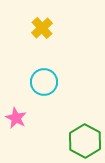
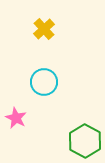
yellow cross: moved 2 px right, 1 px down
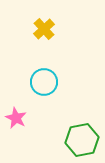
green hexagon: moved 3 px left, 1 px up; rotated 20 degrees clockwise
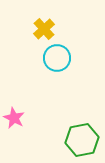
cyan circle: moved 13 px right, 24 px up
pink star: moved 2 px left
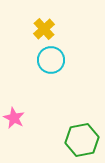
cyan circle: moved 6 px left, 2 px down
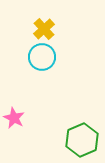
cyan circle: moved 9 px left, 3 px up
green hexagon: rotated 12 degrees counterclockwise
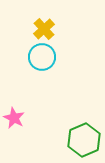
green hexagon: moved 2 px right
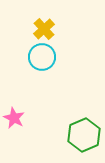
green hexagon: moved 5 px up
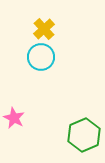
cyan circle: moved 1 px left
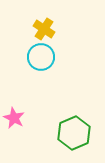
yellow cross: rotated 15 degrees counterclockwise
green hexagon: moved 10 px left, 2 px up
